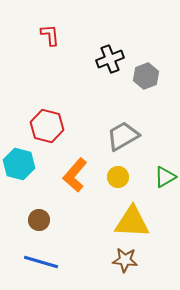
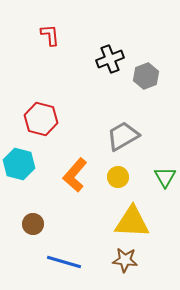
red hexagon: moved 6 px left, 7 px up
green triangle: rotated 30 degrees counterclockwise
brown circle: moved 6 px left, 4 px down
blue line: moved 23 px right
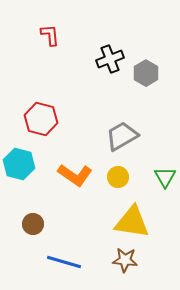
gray hexagon: moved 3 px up; rotated 10 degrees counterclockwise
gray trapezoid: moved 1 px left
orange L-shape: rotated 96 degrees counterclockwise
yellow triangle: rotated 6 degrees clockwise
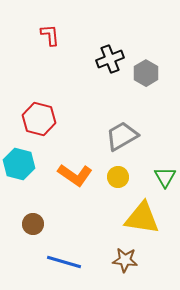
red hexagon: moved 2 px left
yellow triangle: moved 10 px right, 4 px up
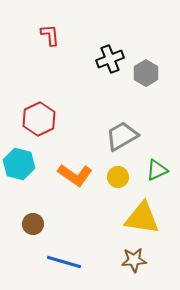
red hexagon: rotated 20 degrees clockwise
green triangle: moved 8 px left, 7 px up; rotated 35 degrees clockwise
brown star: moved 9 px right; rotated 10 degrees counterclockwise
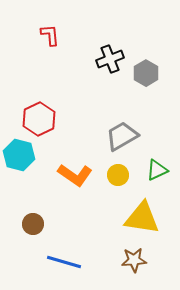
cyan hexagon: moved 9 px up
yellow circle: moved 2 px up
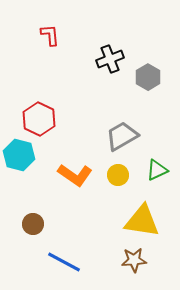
gray hexagon: moved 2 px right, 4 px down
red hexagon: rotated 8 degrees counterclockwise
yellow triangle: moved 3 px down
blue line: rotated 12 degrees clockwise
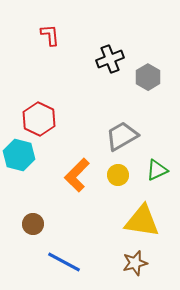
orange L-shape: moved 2 px right; rotated 100 degrees clockwise
brown star: moved 1 px right, 3 px down; rotated 10 degrees counterclockwise
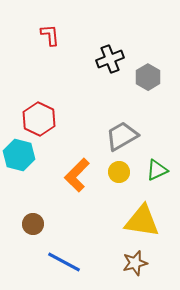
yellow circle: moved 1 px right, 3 px up
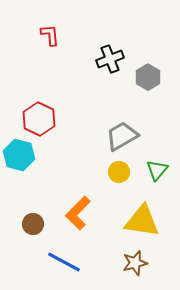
green triangle: rotated 25 degrees counterclockwise
orange L-shape: moved 1 px right, 38 px down
